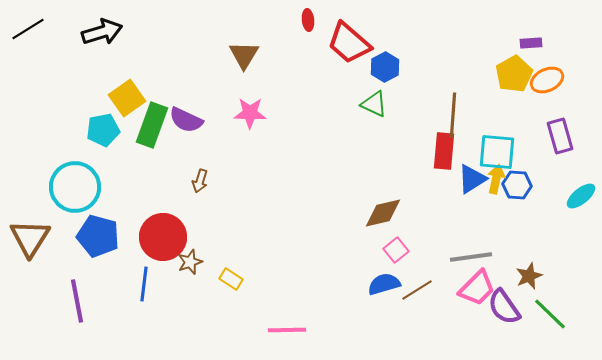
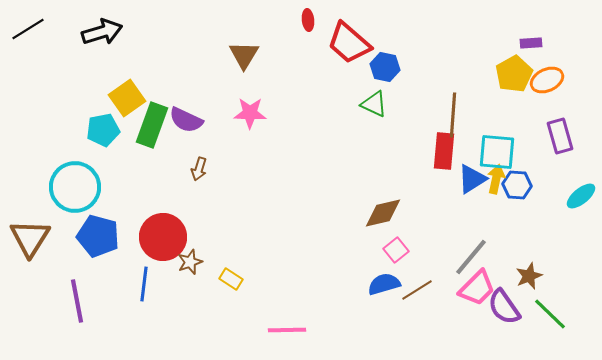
blue hexagon at (385, 67): rotated 20 degrees counterclockwise
brown arrow at (200, 181): moved 1 px left, 12 px up
gray line at (471, 257): rotated 42 degrees counterclockwise
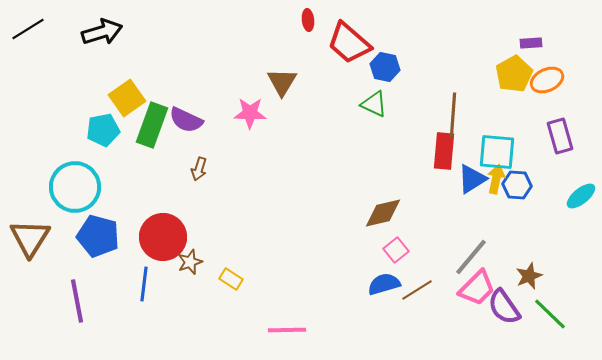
brown triangle at (244, 55): moved 38 px right, 27 px down
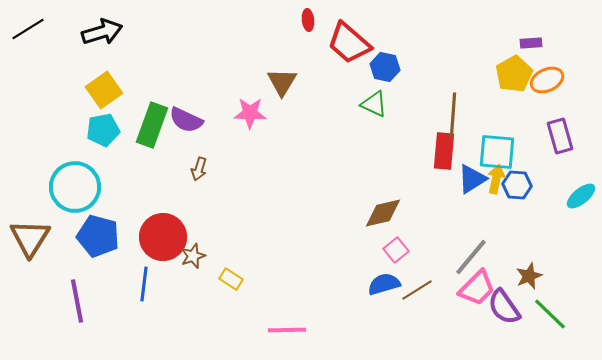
yellow square at (127, 98): moved 23 px left, 8 px up
brown star at (190, 262): moved 3 px right, 6 px up
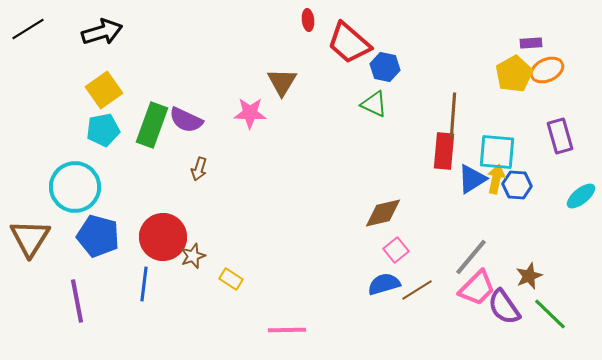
orange ellipse at (547, 80): moved 10 px up
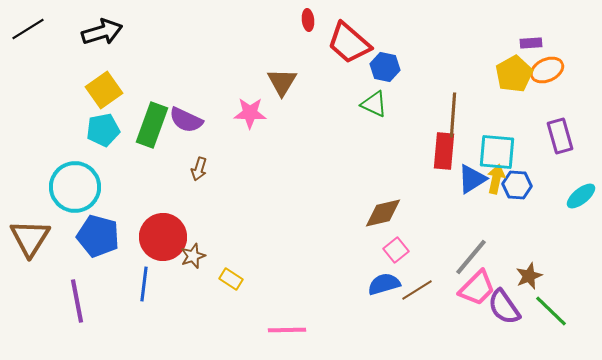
green line at (550, 314): moved 1 px right, 3 px up
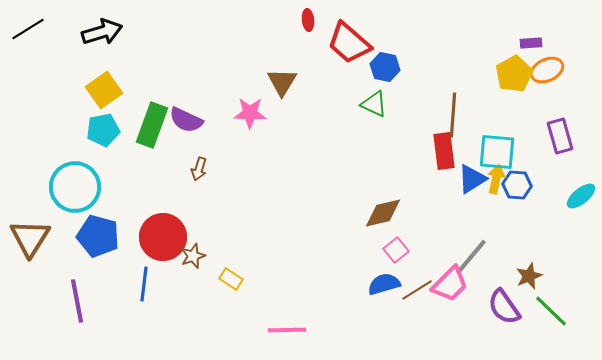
red rectangle at (444, 151): rotated 12 degrees counterclockwise
pink trapezoid at (477, 288): moved 27 px left, 4 px up
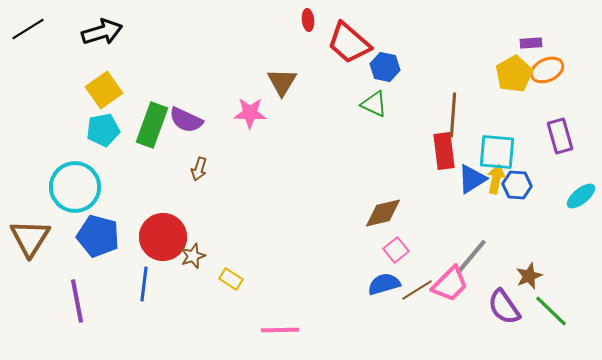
pink line at (287, 330): moved 7 px left
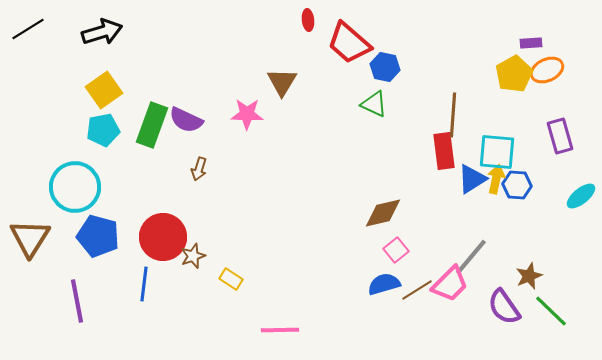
pink star at (250, 113): moved 3 px left, 1 px down
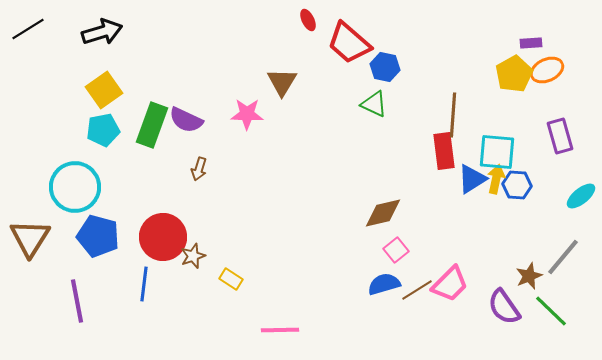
red ellipse at (308, 20): rotated 20 degrees counterclockwise
gray line at (471, 257): moved 92 px right
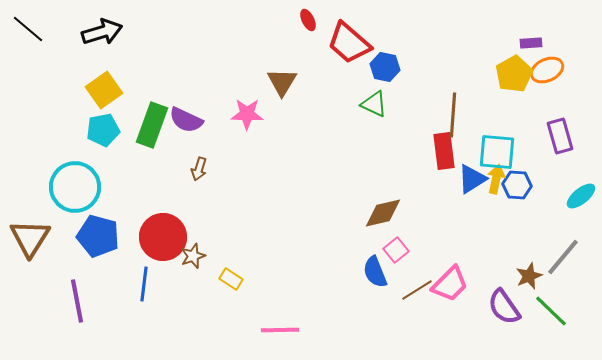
black line at (28, 29): rotated 72 degrees clockwise
blue semicircle at (384, 284): moved 9 px left, 12 px up; rotated 96 degrees counterclockwise
